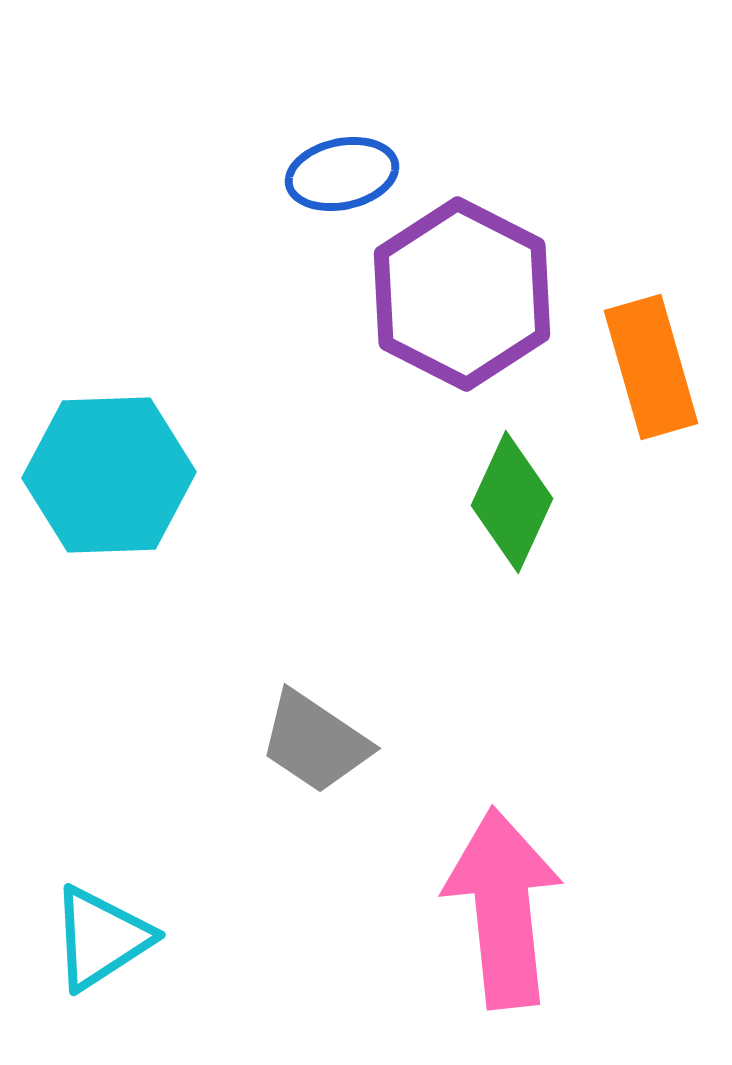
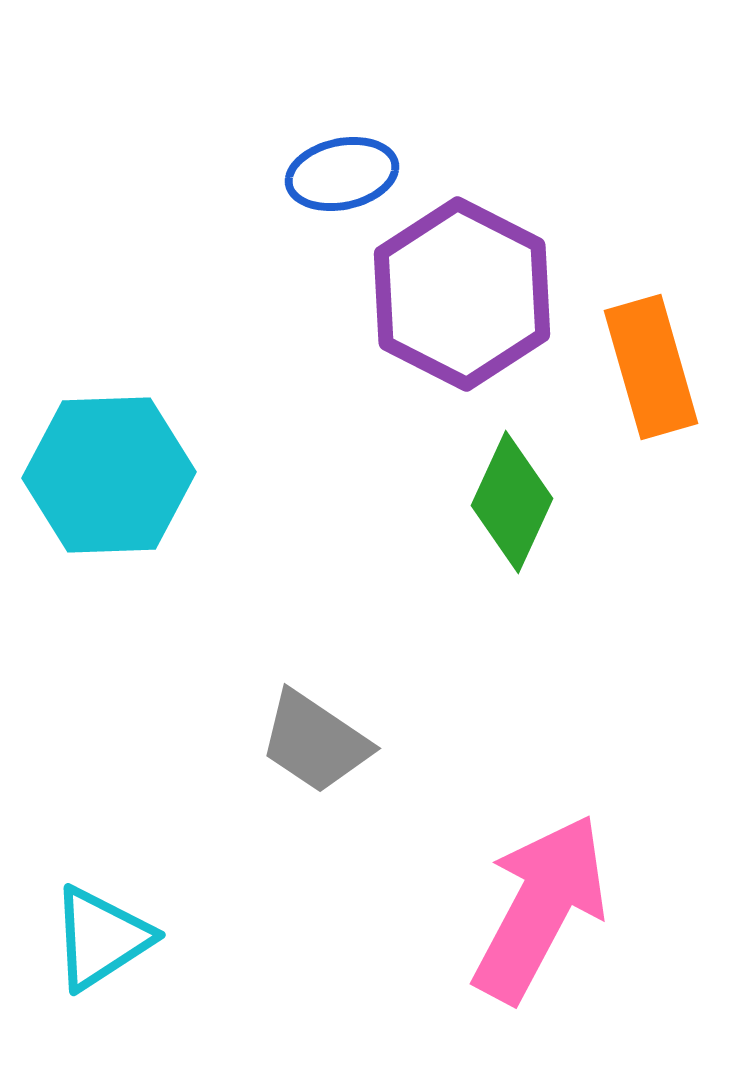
pink arrow: moved 37 px right; rotated 34 degrees clockwise
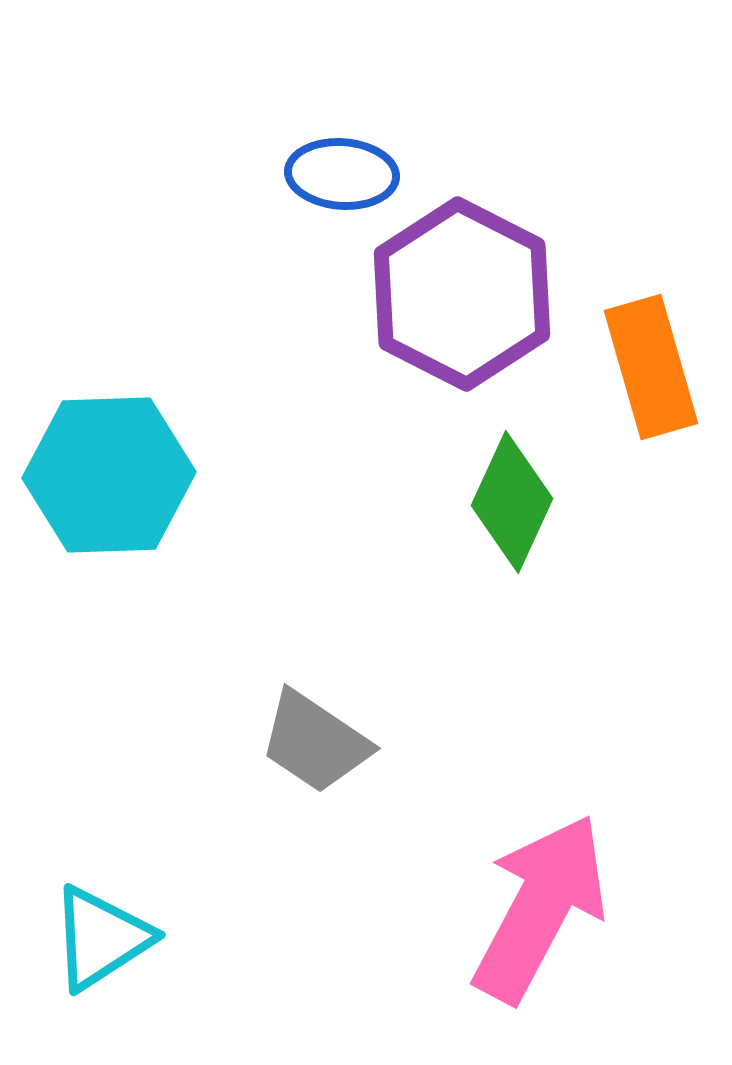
blue ellipse: rotated 16 degrees clockwise
